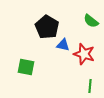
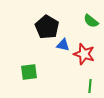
green square: moved 3 px right, 5 px down; rotated 18 degrees counterclockwise
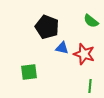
black pentagon: rotated 10 degrees counterclockwise
blue triangle: moved 1 px left, 3 px down
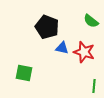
red star: moved 2 px up
green square: moved 5 px left, 1 px down; rotated 18 degrees clockwise
green line: moved 4 px right
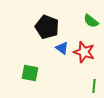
blue triangle: rotated 24 degrees clockwise
green square: moved 6 px right
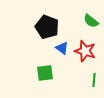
red star: moved 1 px right, 1 px up
green square: moved 15 px right; rotated 18 degrees counterclockwise
green line: moved 6 px up
